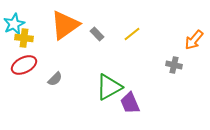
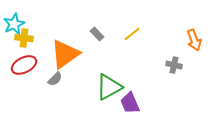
orange triangle: moved 29 px down
orange arrow: rotated 60 degrees counterclockwise
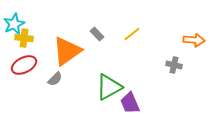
orange arrow: rotated 65 degrees counterclockwise
orange triangle: moved 2 px right, 3 px up
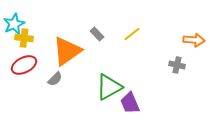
gray cross: moved 3 px right
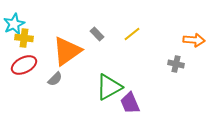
gray cross: moved 1 px left, 1 px up
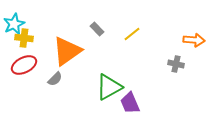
gray rectangle: moved 5 px up
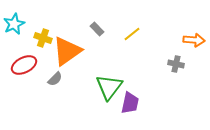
yellow cross: moved 19 px right; rotated 12 degrees clockwise
green triangle: rotated 24 degrees counterclockwise
purple trapezoid: rotated 145 degrees counterclockwise
